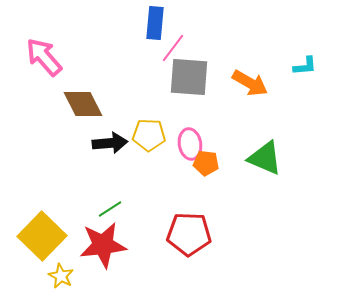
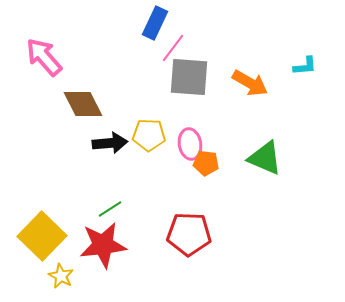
blue rectangle: rotated 20 degrees clockwise
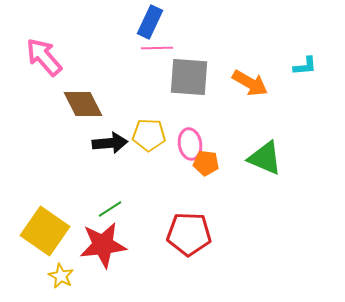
blue rectangle: moved 5 px left, 1 px up
pink line: moved 16 px left; rotated 52 degrees clockwise
yellow square: moved 3 px right, 5 px up; rotated 9 degrees counterclockwise
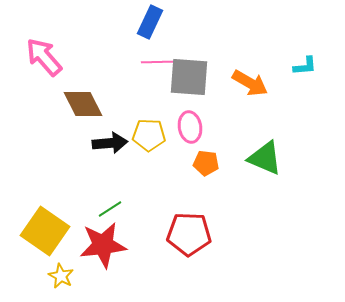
pink line: moved 14 px down
pink ellipse: moved 17 px up
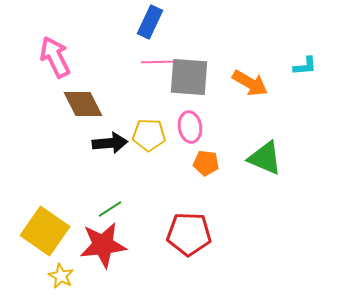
pink arrow: moved 11 px right; rotated 15 degrees clockwise
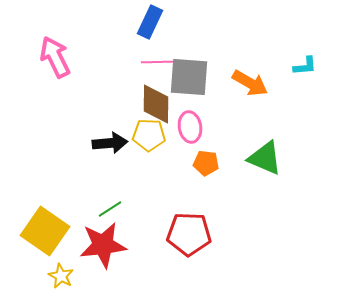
brown diamond: moved 73 px right; rotated 27 degrees clockwise
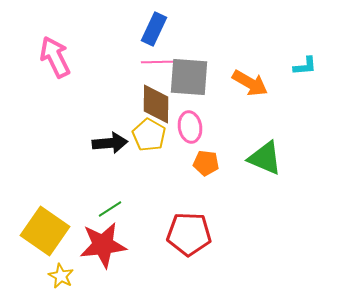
blue rectangle: moved 4 px right, 7 px down
yellow pentagon: rotated 28 degrees clockwise
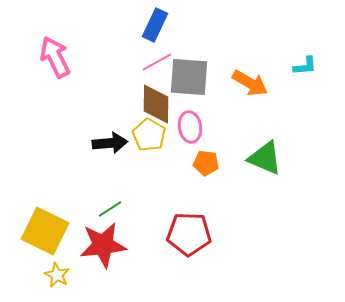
blue rectangle: moved 1 px right, 4 px up
pink line: rotated 28 degrees counterclockwise
yellow square: rotated 9 degrees counterclockwise
yellow star: moved 4 px left, 1 px up
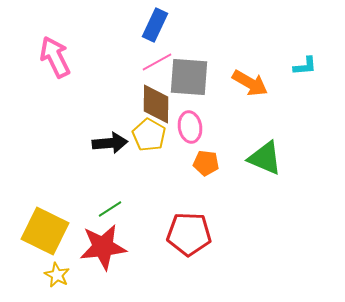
red star: moved 2 px down
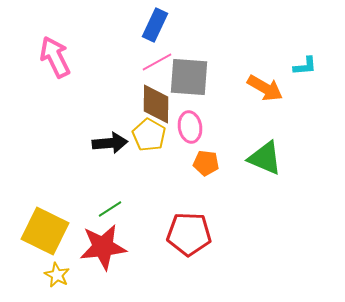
orange arrow: moved 15 px right, 5 px down
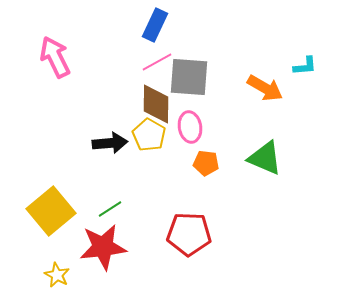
yellow square: moved 6 px right, 20 px up; rotated 24 degrees clockwise
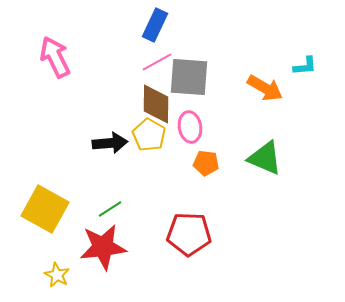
yellow square: moved 6 px left, 2 px up; rotated 21 degrees counterclockwise
